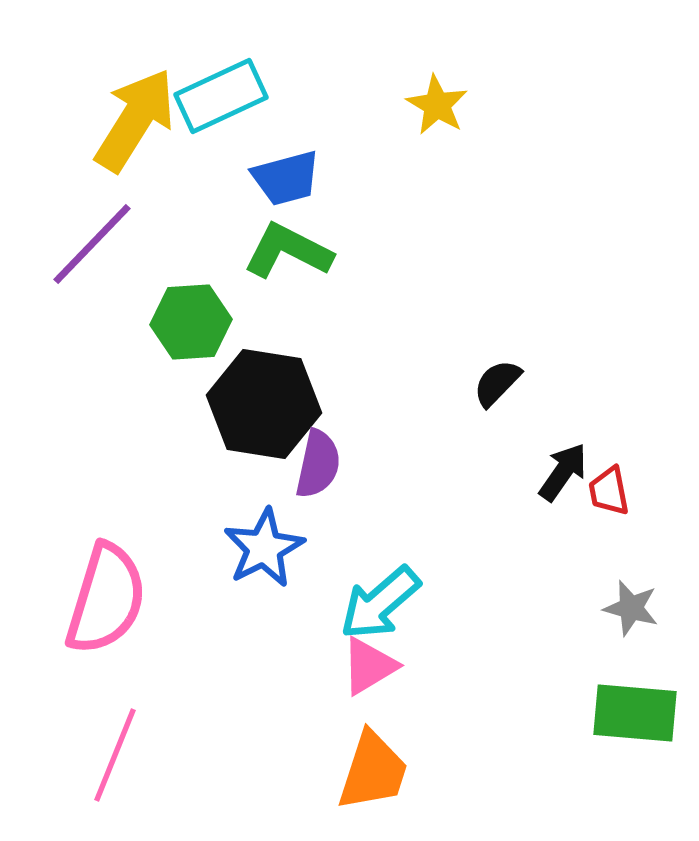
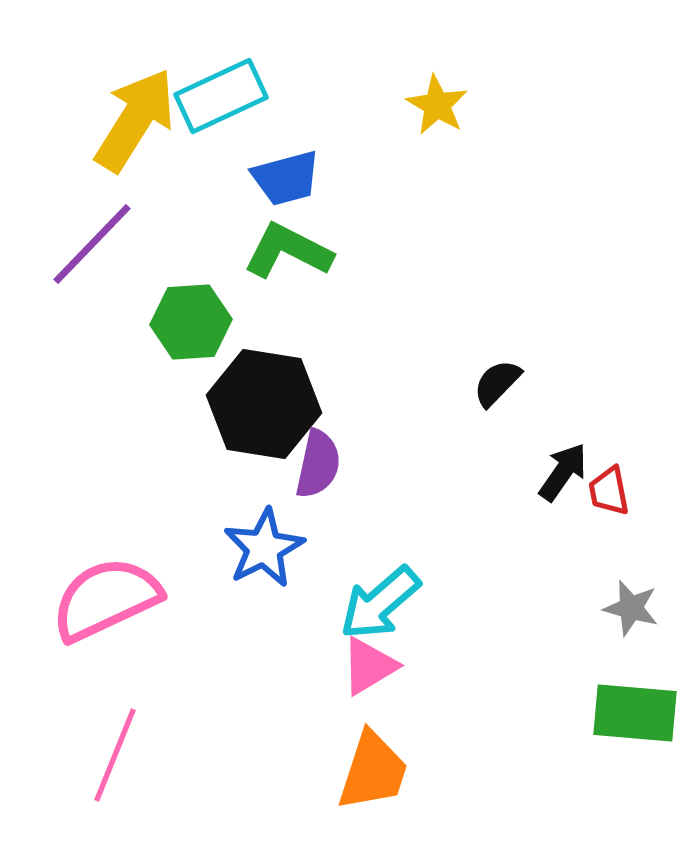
pink semicircle: rotated 132 degrees counterclockwise
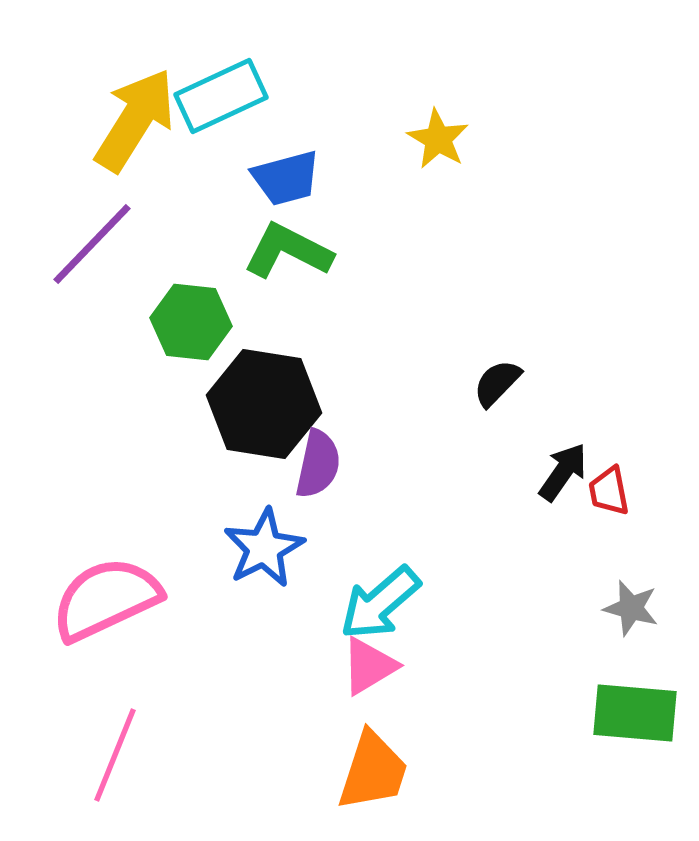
yellow star: moved 1 px right, 34 px down
green hexagon: rotated 10 degrees clockwise
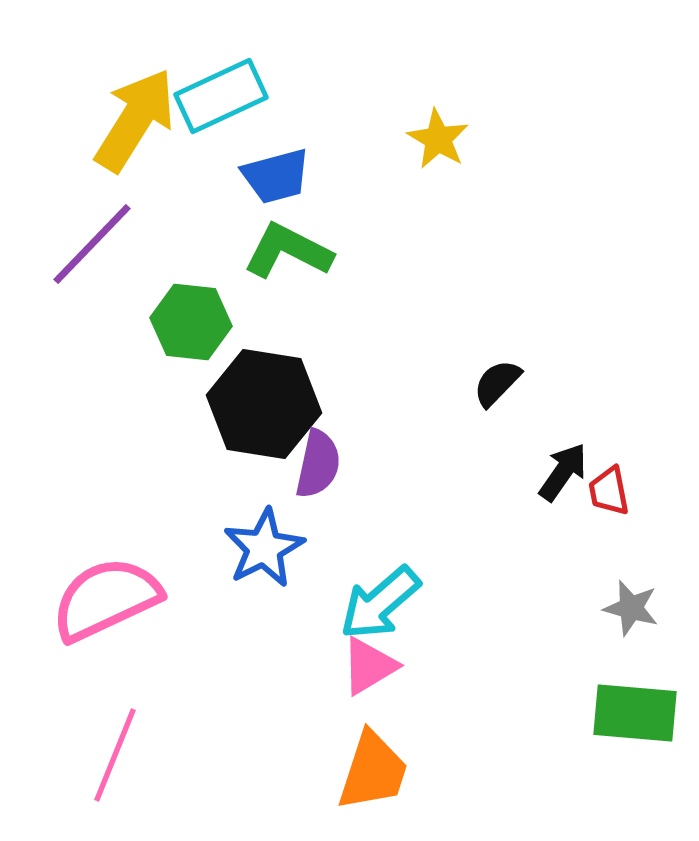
blue trapezoid: moved 10 px left, 2 px up
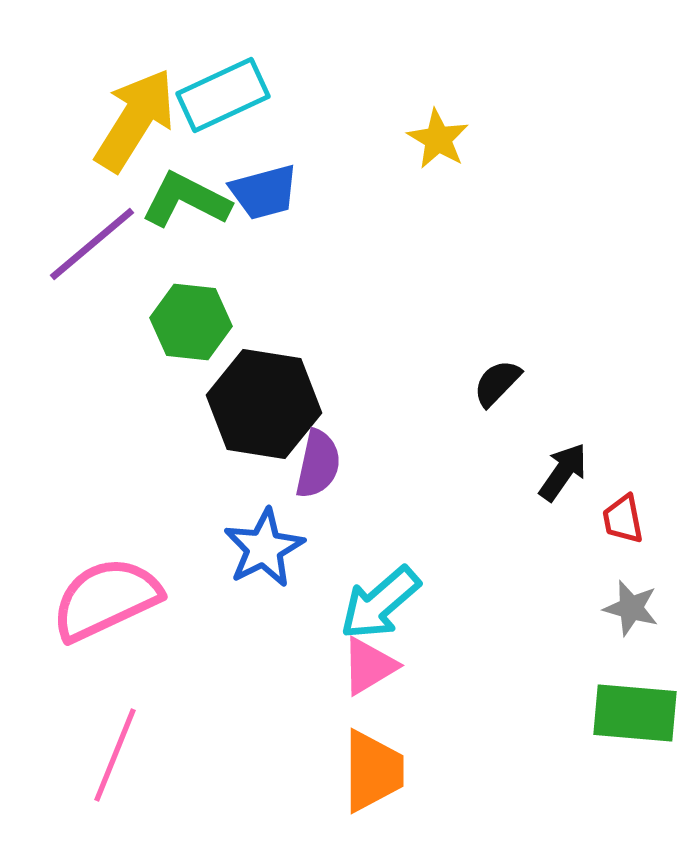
cyan rectangle: moved 2 px right, 1 px up
blue trapezoid: moved 12 px left, 16 px down
purple line: rotated 6 degrees clockwise
green L-shape: moved 102 px left, 51 px up
red trapezoid: moved 14 px right, 28 px down
orange trapezoid: rotated 18 degrees counterclockwise
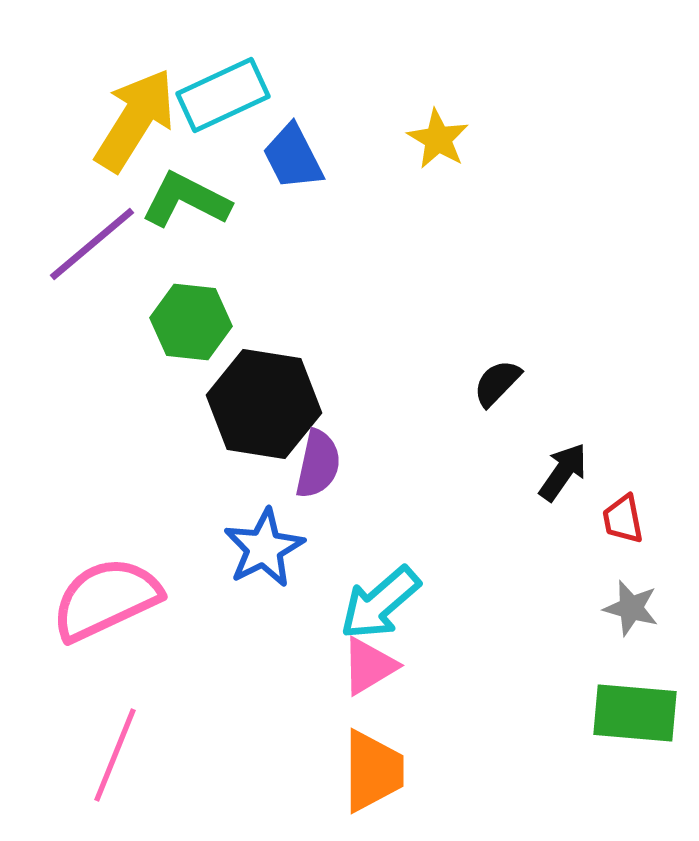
blue trapezoid: moved 29 px right, 35 px up; rotated 78 degrees clockwise
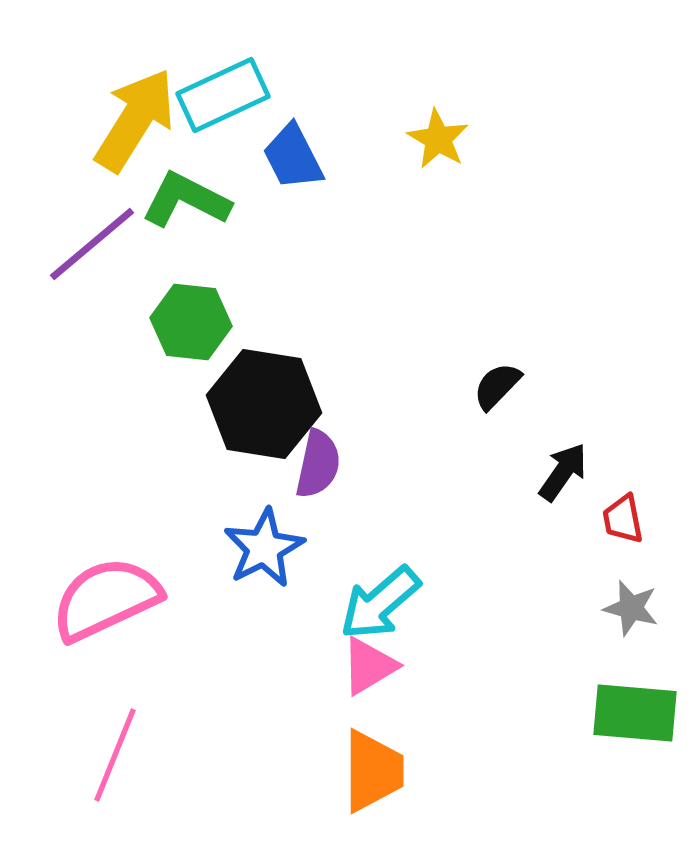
black semicircle: moved 3 px down
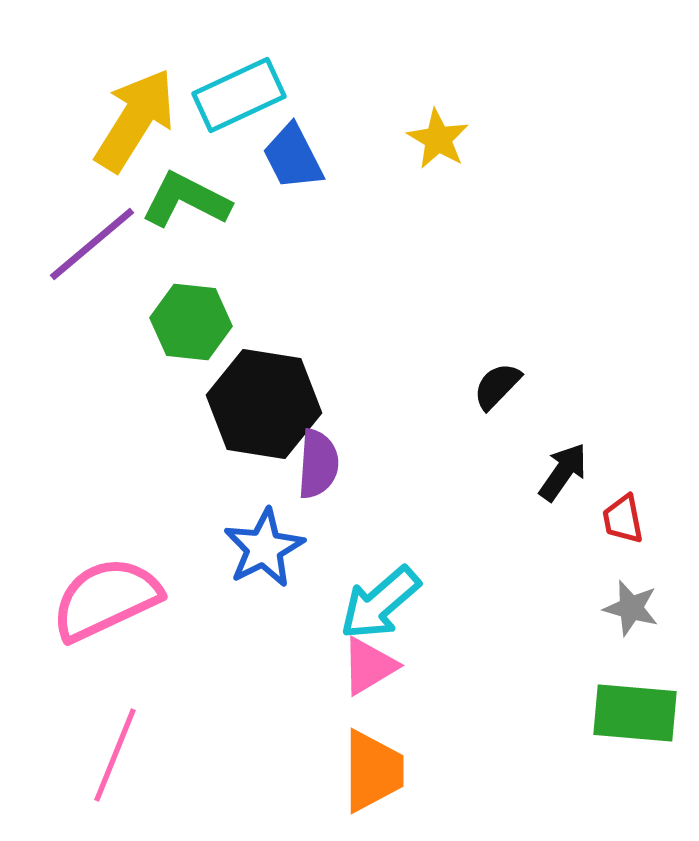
cyan rectangle: moved 16 px right
purple semicircle: rotated 8 degrees counterclockwise
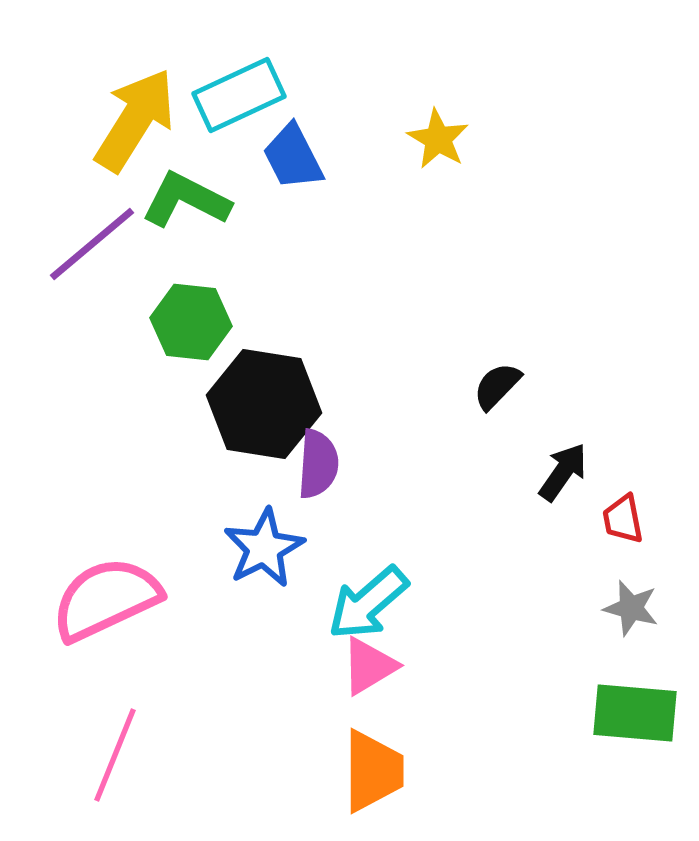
cyan arrow: moved 12 px left
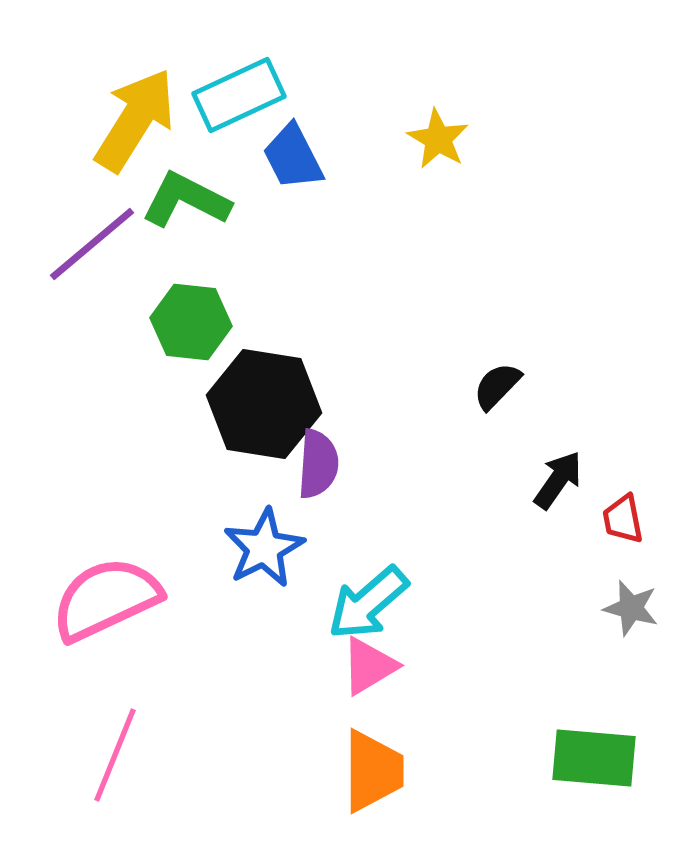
black arrow: moved 5 px left, 8 px down
green rectangle: moved 41 px left, 45 px down
